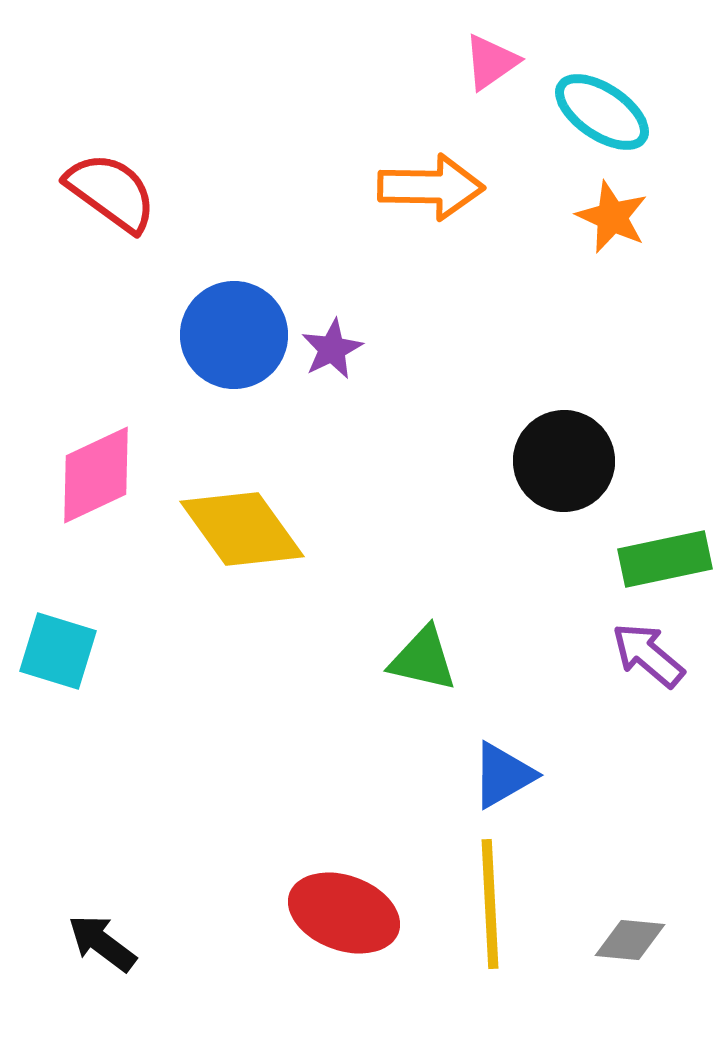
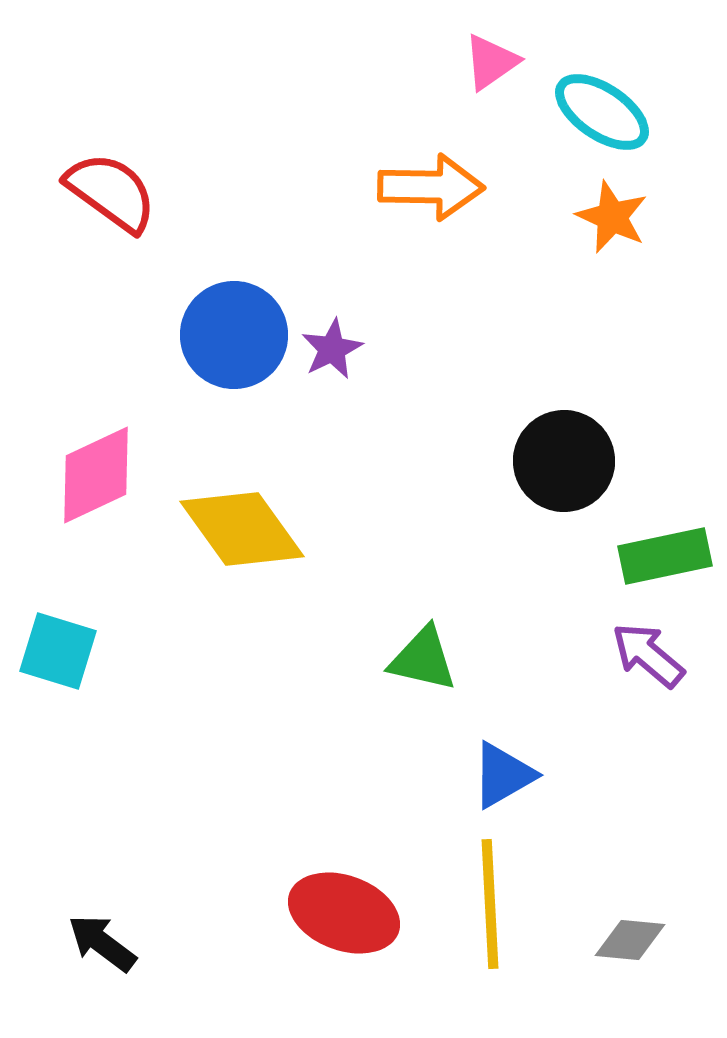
green rectangle: moved 3 px up
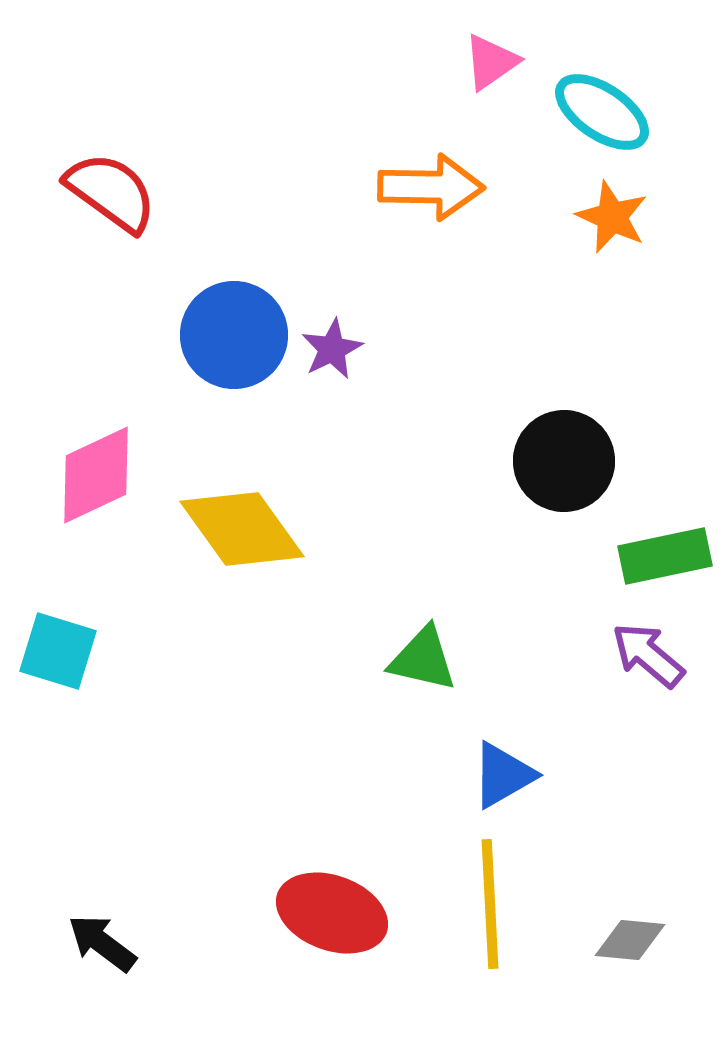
red ellipse: moved 12 px left
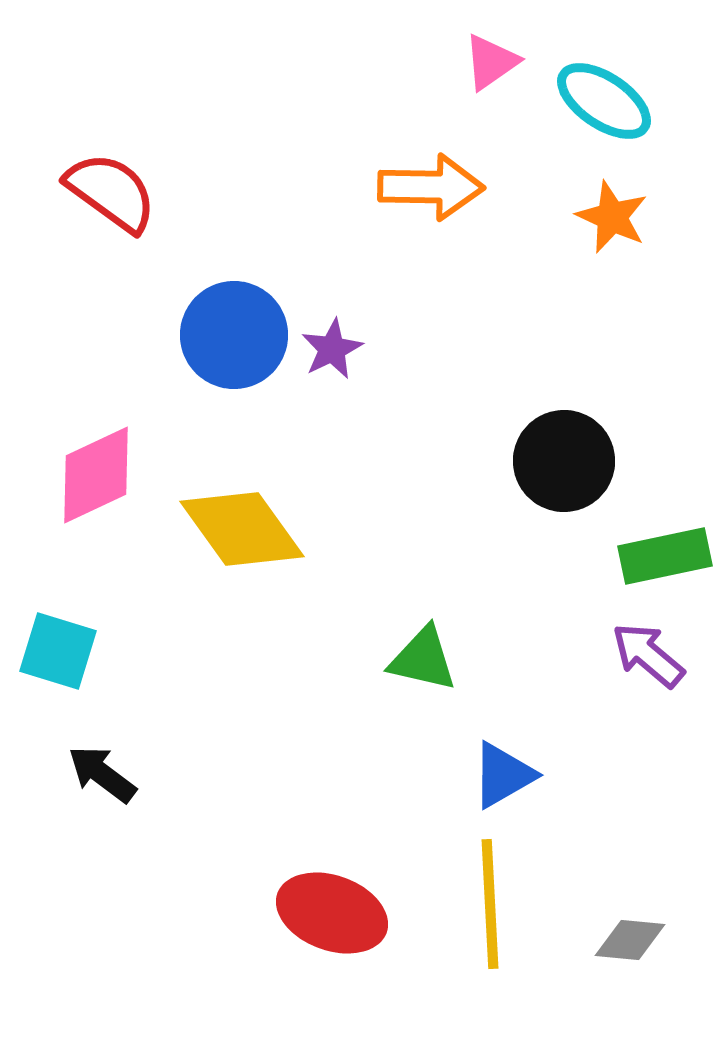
cyan ellipse: moved 2 px right, 11 px up
black arrow: moved 169 px up
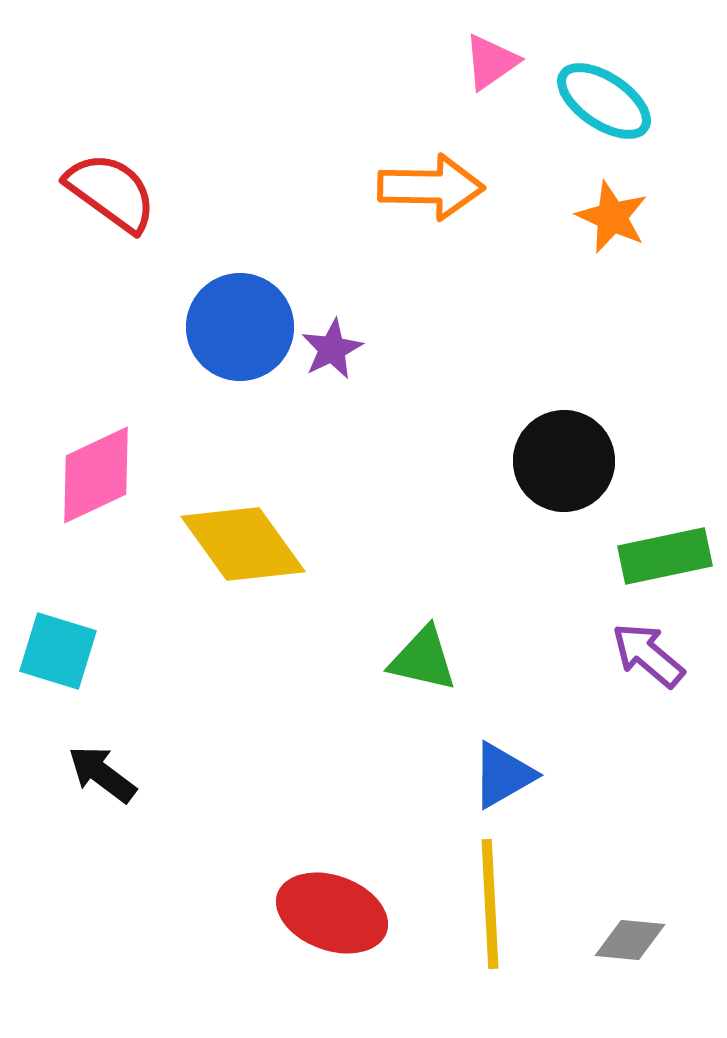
blue circle: moved 6 px right, 8 px up
yellow diamond: moved 1 px right, 15 px down
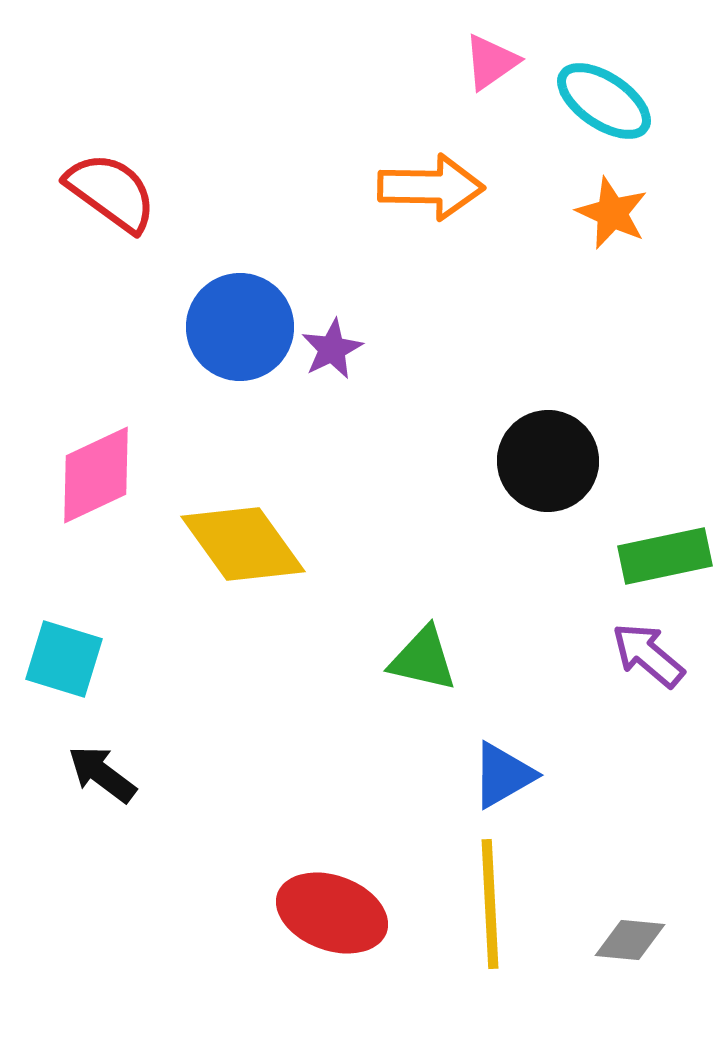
orange star: moved 4 px up
black circle: moved 16 px left
cyan square: moved 6 px right, 8 px down
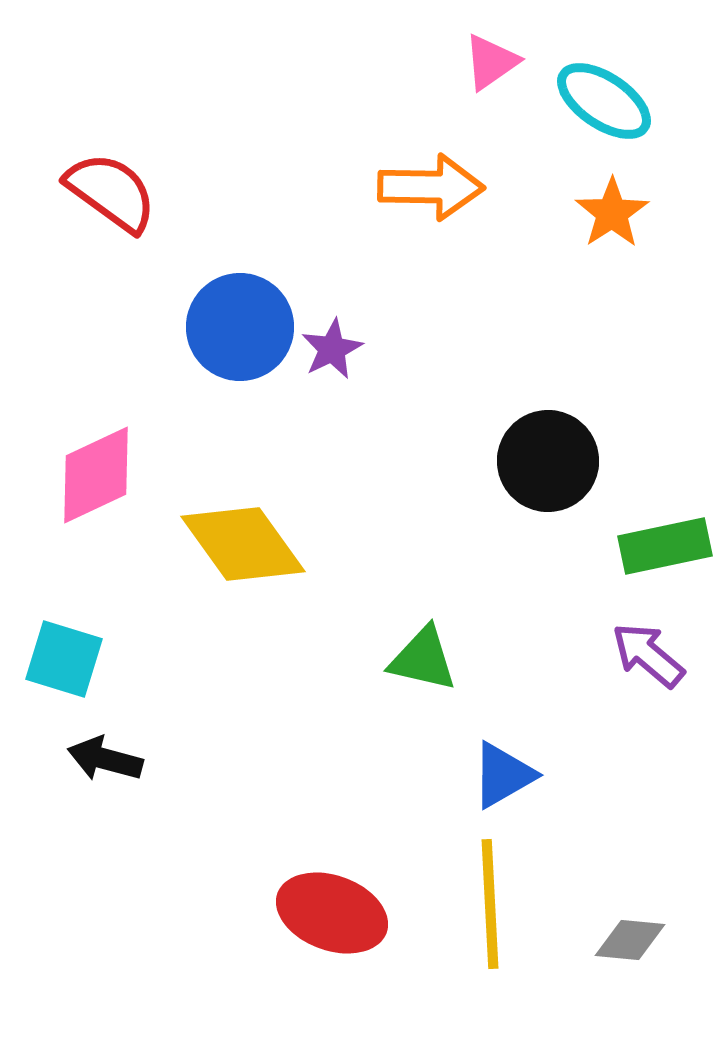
orange star: rotated 14 degrees clockwise
green rectangle: moved 10 px up
black arrow: moved 3 px right, 15 px up; rotated 22 degrees counterclockwise
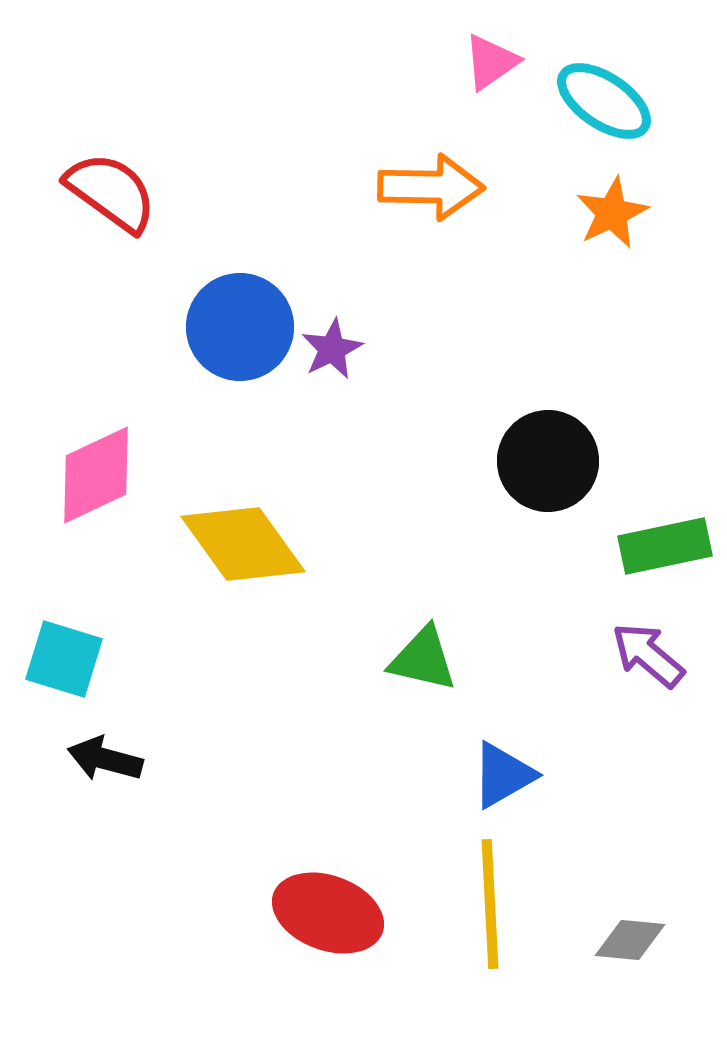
orange star: rotated 8 degrees clockwise
red ellipse: moved 4 px left
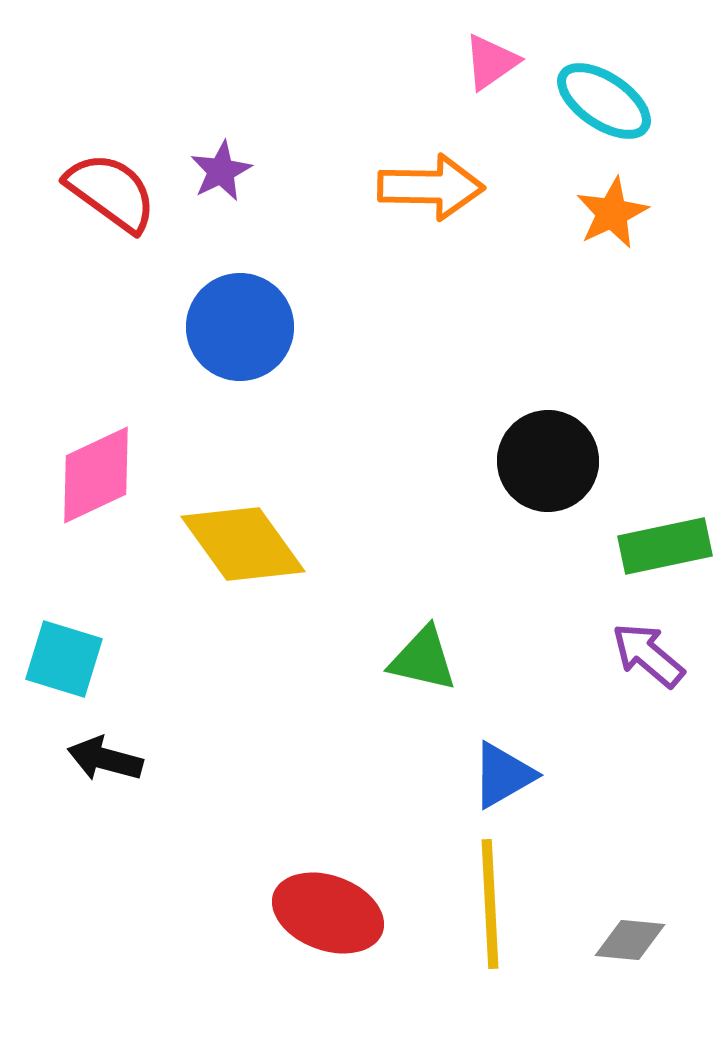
purple star: moved 111 px left, 178 px up
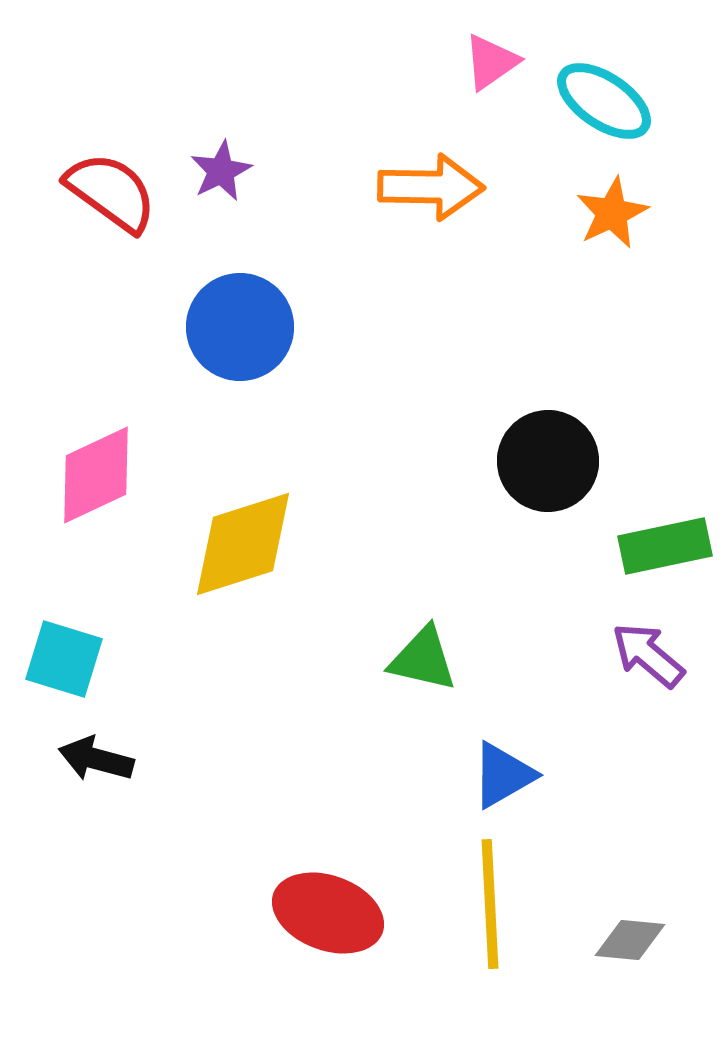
yellow diamond: rotated 72 degrees counterclockwise
black arrow: moved 9 px left
